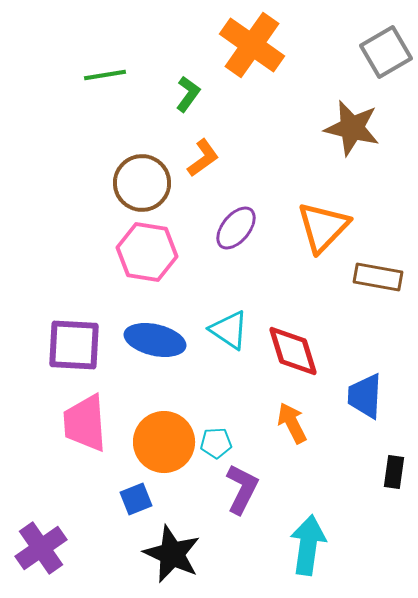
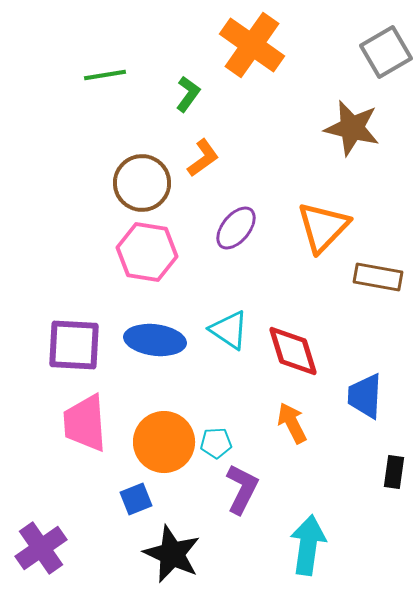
blue ellipse: rotated 6 degrees counterclockwise
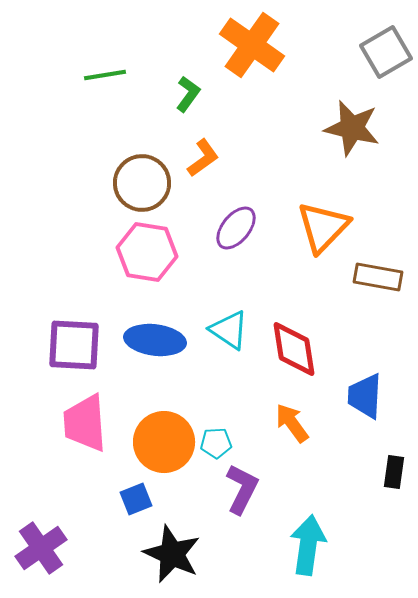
red diamond: moved 1 px right, 2 px up; rotated 8 degrees clockwise
orange arrow: rotated 9 degrees counterclockwise
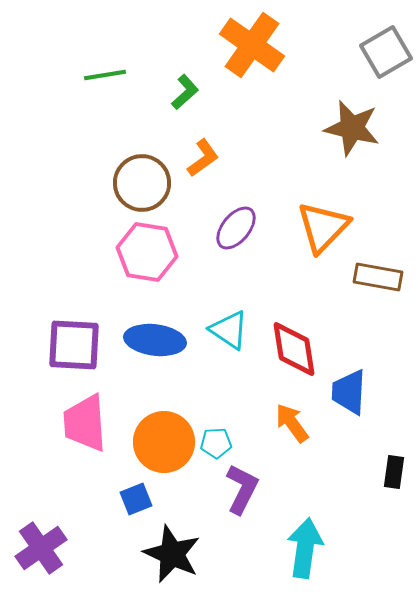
green L-shape: moved 3 px left, 2 px up; rotated 12 degrees clockwise
blue trapezoid: moved 16 px left, 4 px up
cyan arrow: moved 3 px left, 3 px down
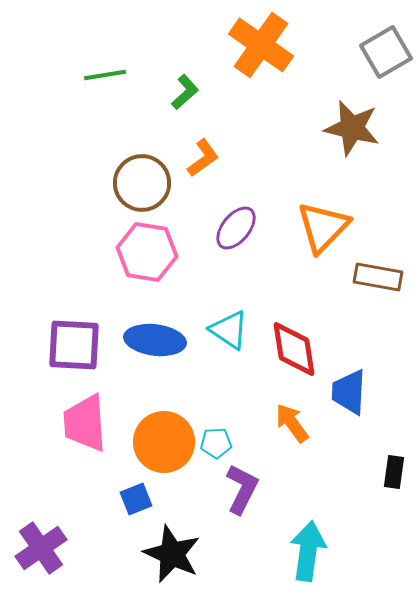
orange cross: moved 9 px right
cyan arrow: moved 3 px right, 3 px down
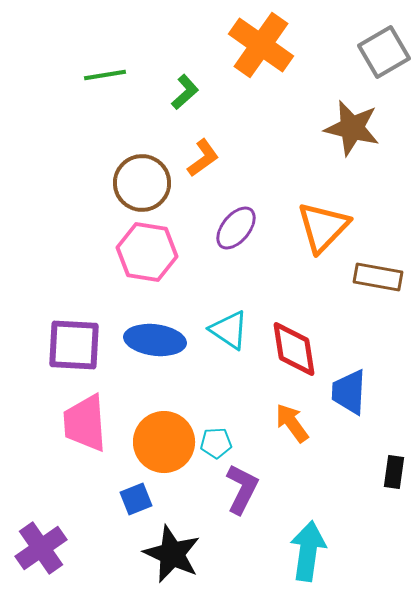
gray square: moved 2 px left
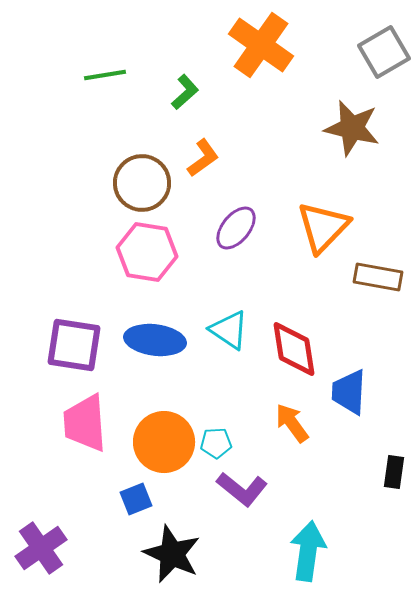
purple square: rotated 6 degrees clockwise
purple L-shape: rotated 102 degrees clockwise
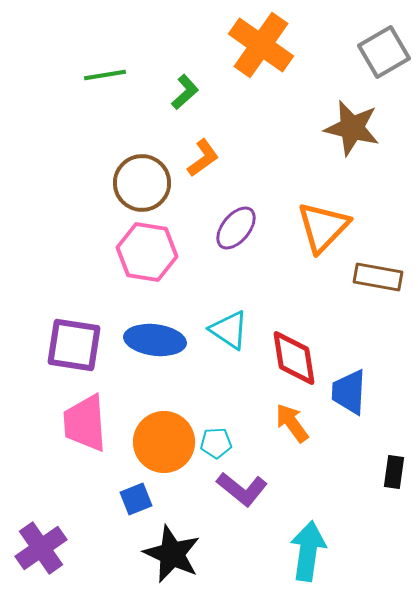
red diamond: moved 9 px down
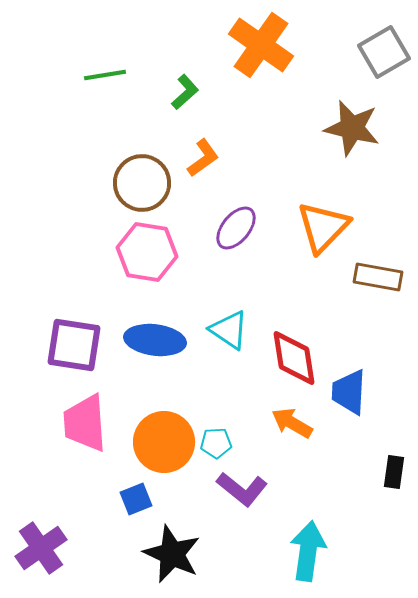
orange arrow: rotated 24 degrees counterclockwise
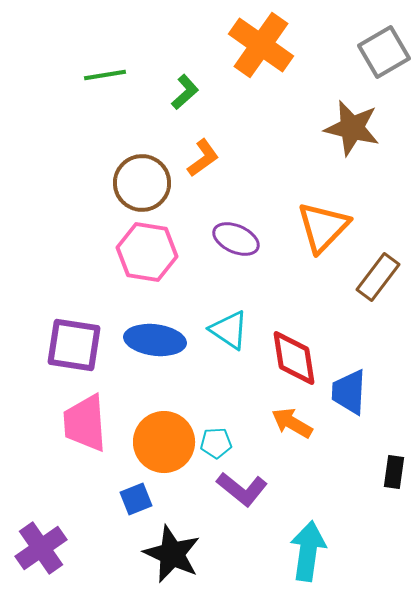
purple ellipse: moved 11 px down; rotated 75 degrees clockwise
brown rectangle: rotated 63 degrees counterclockwise
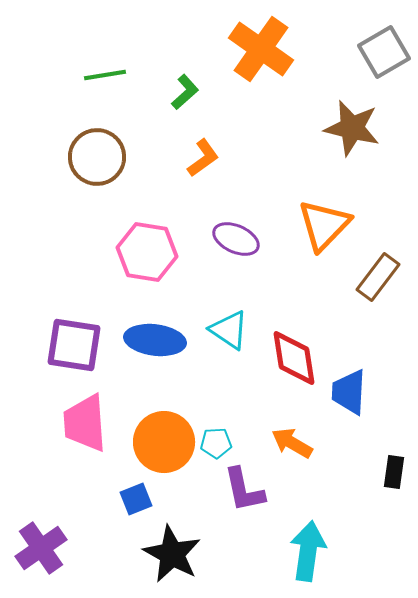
orange cross: moved 4 px down
brown circle: moved 45 px left, 26 px up
orange triangle: moved 1 px right, 2 px up
orange arrow: moved 20 px down
purple L-shape: moved 2 px right, 1 px down; rotated 39 degrees clockwise
black star: rotated 4 degrees clockwise
